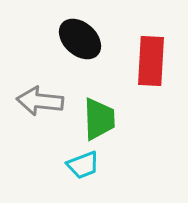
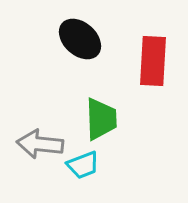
red rectangle: moved 2 px right
gray arrow: moved 43 px down
green trapezoid: moved 2 px right
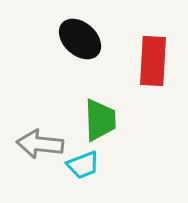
green trapezoid: moved 1 px left, 1 px down
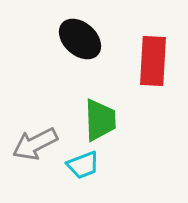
gray arrow: moved 5 px left; rotated 33 degrees counterclockwise
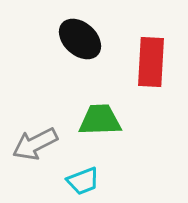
red rectangle: moved 2 px left, 1 px down
green trapezoid: rotated 90 degrees counterclockwise
cyan trapezoid: moved 16 px down
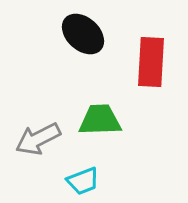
black ellipse: moved 3 px right, 5 px up
gray arrow: moved 3 px right, 5 px up
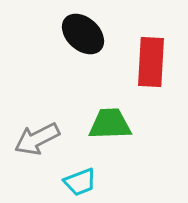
green trapezoid: moved 10 px right, 4 px down
gray arrow: moved 1 px left
cyan trapezoid: moved 3 px left, 1 px down
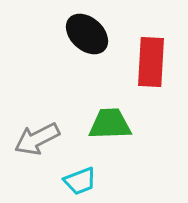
black ellipse: moved 4 px right
cyan trapezoid: moved 1 px up
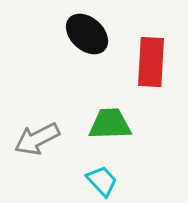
cyan trapezoid: moved 22 px right; rotated 112 degrees counterclockwise
